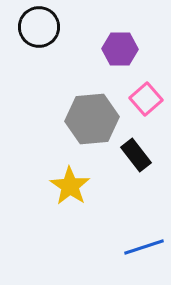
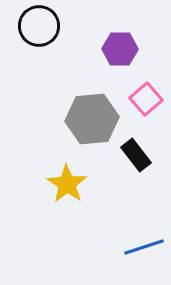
black circle: moved 1 px up
yellow star: moved 3 px left, 2 px up
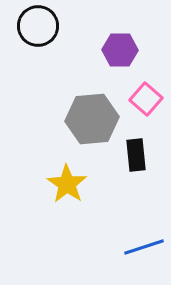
black circle: moved 1 px left
purple hexagon: moved 1 px down
pink square: rotated 8 degrees counterclockwise
black rectangle: rotated 32 degrees clockwise
